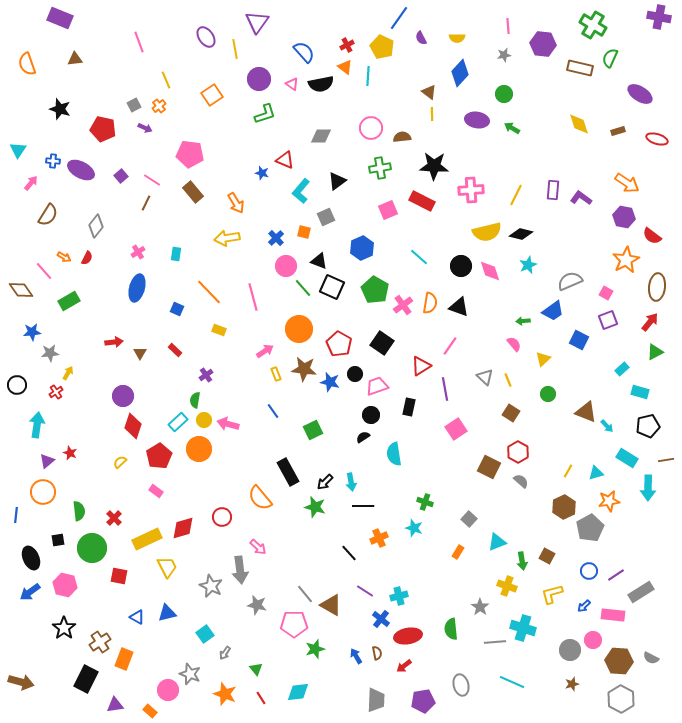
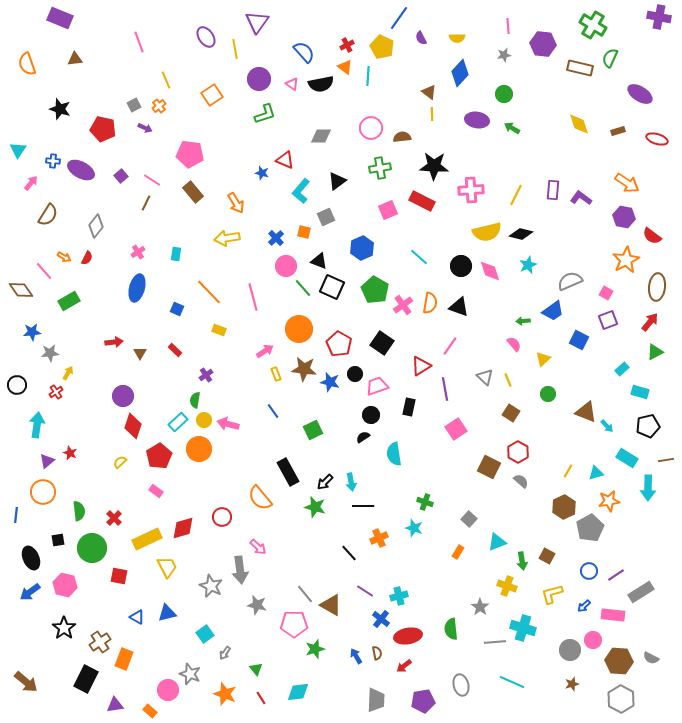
brown arrow at (21, 682): moved 5 px right; rotated 25 degrees clockwise
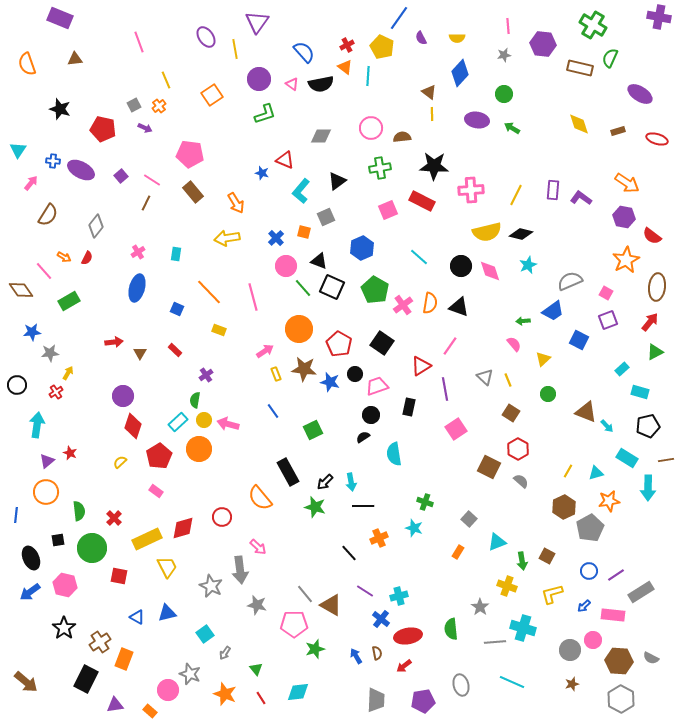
red hexagon at (518, 452): moved 3 px up
orange circle at (43, 492): moved 3 px right
